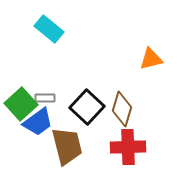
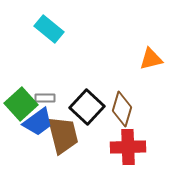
brown trapezoid: moved 4 px left, 11 px up
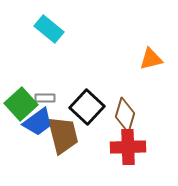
brown diamond: moved 3 px right, 6 px down
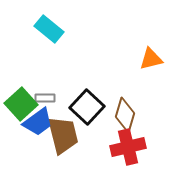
red cross: rotated 12 degrees counterclockwise
